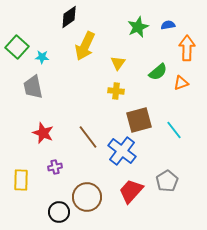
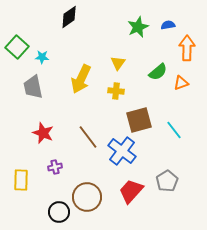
yellow arrow: moved 4 px left, 33 px down
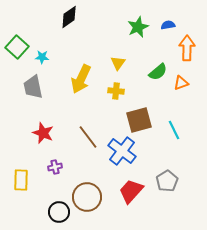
cyan line: rotated 12 degrees clockwise
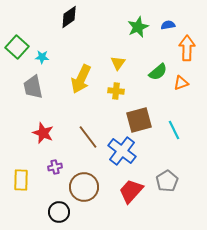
brown circle: moved 3 px left, 10 px up
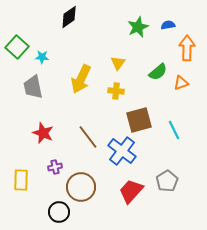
brown circle: moved 3 px left
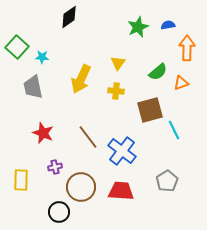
brown square: moved 11 px right, 10 px up
red trapezoid: moved 10 px left; rotated 52 degrees clockwise
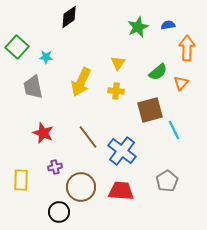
cyan star: moved 4 px right
yellow arrow: moved 3 px down
orange triangle: rotated 28 degrees counterclockwise
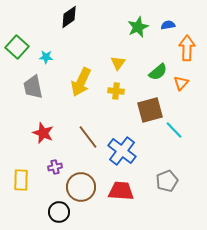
cyan line: rotated 18 degrees counterclockwise
gray pentagon: rotated 10 degrees clockwise
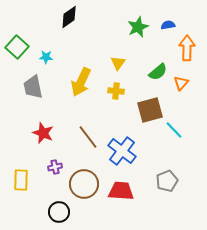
brown circle: moved 3 px right, 3 px up
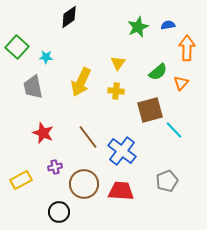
yellow rectangle: rotated 60 degrees clockwise
